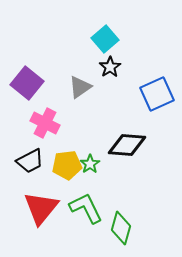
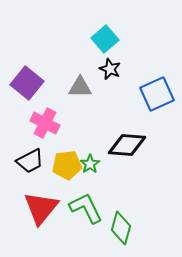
black star: moved 2 px down; rotated 15 degrees counterclockwise
gray triangle: rotated 35 degrees clockwise
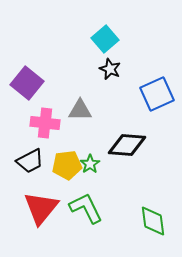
gray triangle: moved 23 px down
pink cross: rotated 20 degrees counterclockwise
green diamond: moved 32 px right, 7 px up; rotated 24 degrees counterclockwise
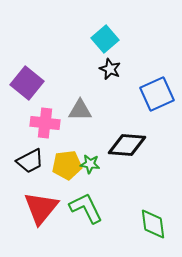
green star: rotated 30 degrees counterclockwise
green diamond: moved 3 px down
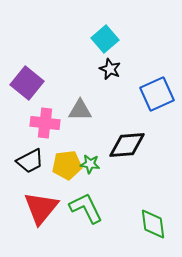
black diamond: rotated 9 degrees counterclockwise
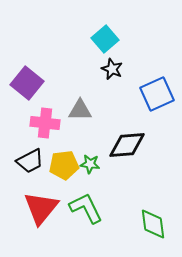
black star: moved 2 px right
yellow pentagon: moved 3 px left
